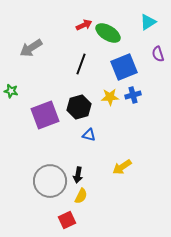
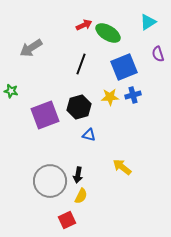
yellow arrow: rotated 72 degrees clockwise
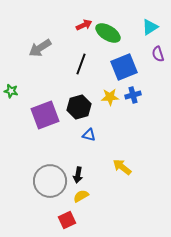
cyan triangle: moved 2 px right, 5 px down
gray arrow: moved 9 px right
yellow semicircle: rotated 147 degrees counterclockwise
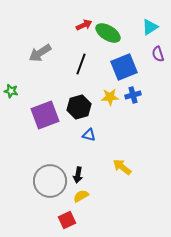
gray arrow: moved 5 px down
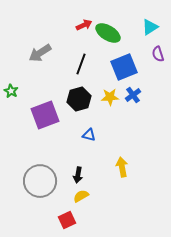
green star: rotated 16 degrees clockwise
blue cross: rotated 21 degrees counterclockwise
black hexagon: moved 8 px up
yellow arrow: rotated 42 degrees clockwise
gray circle: moved 10 px left
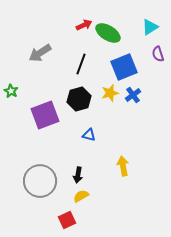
yellow star: moved 4 px up; rotated 12 degrees counterclockwise
yellow arrow: moved 1 px right, 1 px up
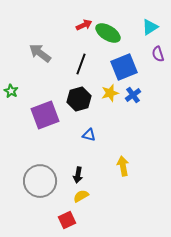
gray arrow: rotated 70 degrees clockwise
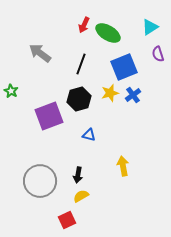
red arrow: rotated 140 degrees clockwise
purple square: moved 4 px right, 1 px down
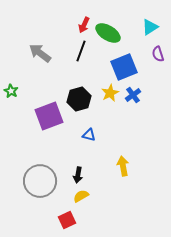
black line: moved 13 px up
yellow star: rotated 12 degrees counterclockwise
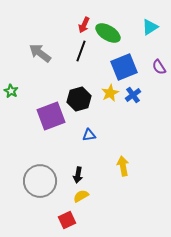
purple semicircle: moved 1 px right, 13 px down; rotated 14 degrees counterclockwise
purple square: moved 2 px right
blue triangle: rotated 24 degrees counterclockwise
